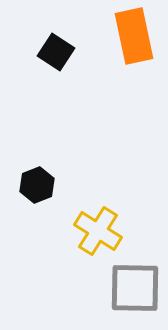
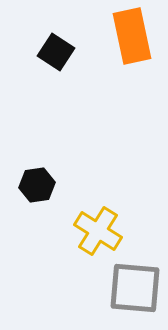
orange rectangle: moved 2 px left
black hexagon: rotated 12 degrees clockwise
gray square: rotated 4 degrees clockwise
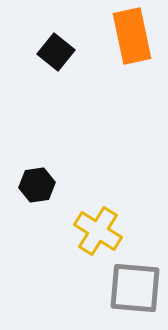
black square: rotated 6 degrees clockwise
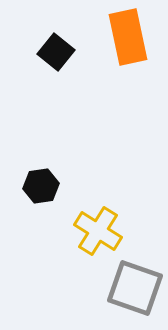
orange rectangle: moved 4 px left, 1 px down
black hexagon: moved 4 px right, 1 px down
gray square: rotated 14 degrees clockwise
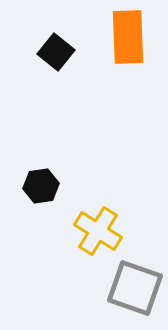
orange rectangle: rotated 10 degrees clockwise
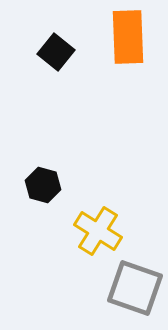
black hexagon: moved 2 px right, 1 px up; rotated 24 degrees clockwise
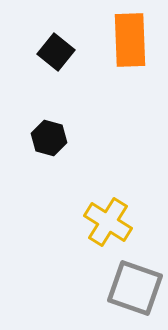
orange rectangle: moved 2 px right, 3 px down
black hexagon: moved 6 px right, 47 px up
yellow cross: moved 10 px right, 9 px up
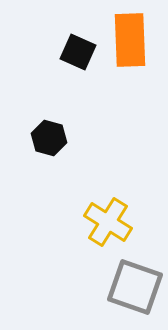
black square: moved 22 px right; rotated 15 degrees counterclockwise
gray square: moved 1 px up
